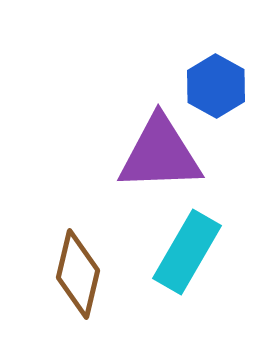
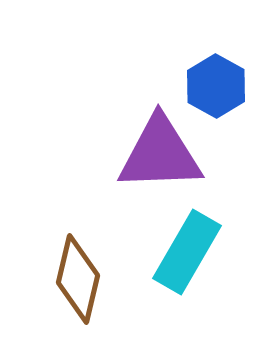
brown diamond: moved 5 px down
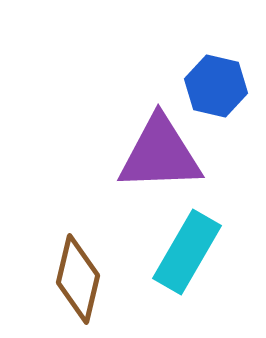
blue hexagon: rotated 16 degrees counterclockwise
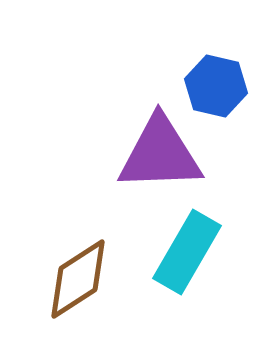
brown diamond: rotated 44 degrees clockwise
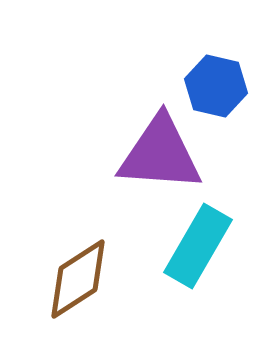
purple triangle: rotated 6 degrees clockwise
cyan rectangle: moved 11 px right, 6 px up
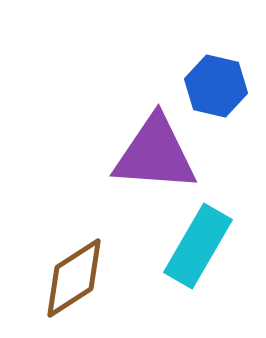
purple triangle: moved 5 px left
brown diamond: moved 4 px left, 1 px up
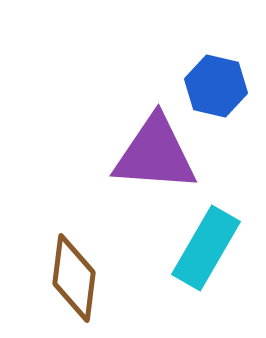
cyan rectangle: moved 8 px right, 2 px down
brown diamond: rotated 50 degrees counterclockwise
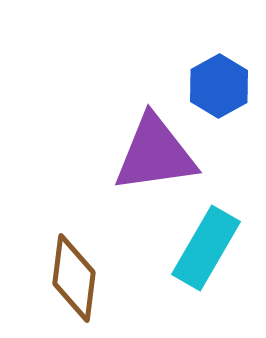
blue hexagon: moved 3 px right; rotated 18 degrees clockwise
purple triangle: rotated 12 degrees counterclockwise
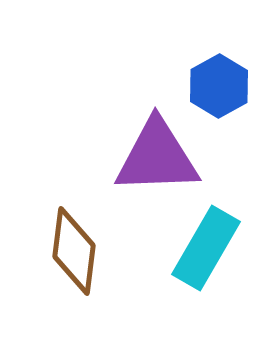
purple triangle: moved 2 px right, 3 px down; rotated 6 degrees clockwise
brown diamond: moved 27 px up
